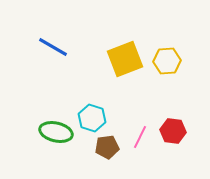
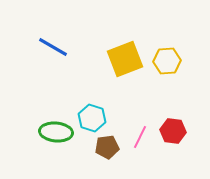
green ellipse: rotated 8 degrees counterclockwise
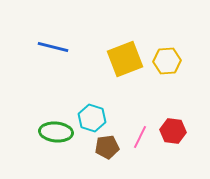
blue line: rotated 16 degrees counterclockwise
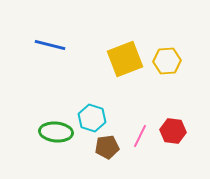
blue line: moved 3 px left, 2 px up
pink line: moved 1 px up
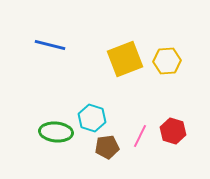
red hexagon: rotated 10 degrees clockwise
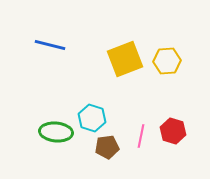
pink line: moved 1 px right; rotated 15 degrees counterclockwise
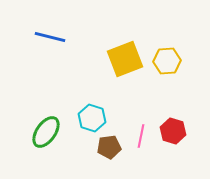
blue line: moved 8 px up
green ellipse: moved 10 px left; rotated 60 degrees counterclockwise
brown pentagon: moved 2 px right
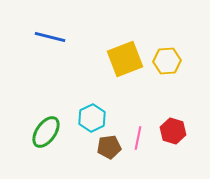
cyan hexagon: rotated 16 degrees clockwise
pink line: moved 3 px left, 2 px down
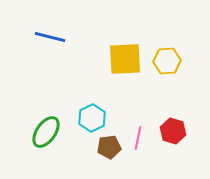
yellow square: rotated 18 degrees clockwise
